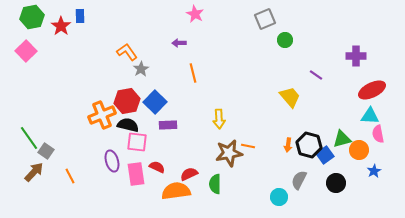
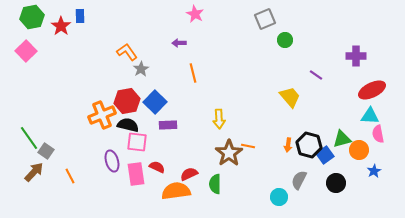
brown star at (229, 153): rotated 24 degrees counterclockwise
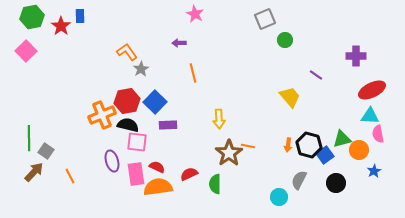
green line at (29, 138): rotated 35 degrees clockwise
orange semicircle at (176, 191): moved 18 px left, 4 px up
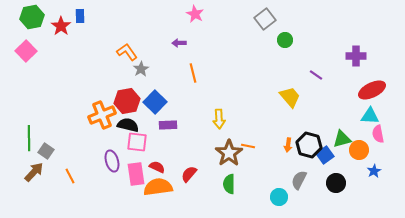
gray square at (265, 19): rotated 15 degrees counterclockwise
red semicircle at (189, 174): rotated 24 degrees counterclockwise
green semicircle at (215, 184): moved 14 px right
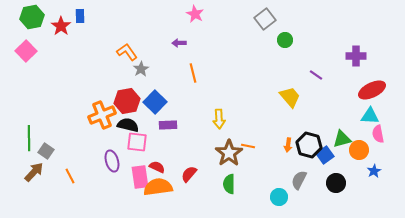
pink rectangle at (136, 174): moved 4 px right, 3 px down
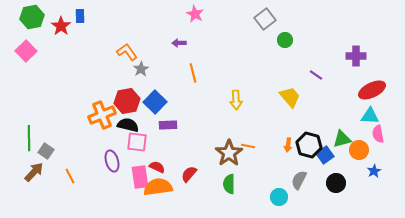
yellow arrow at (219, 119): moved 17 px right, 19 px up
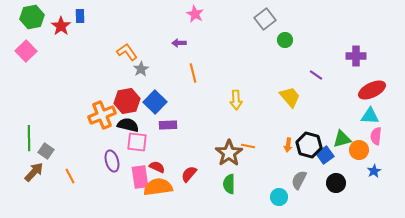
pink semicircle at (378, 134): moved 2 px left, 2 px down; rotated 18 degrees clockwise
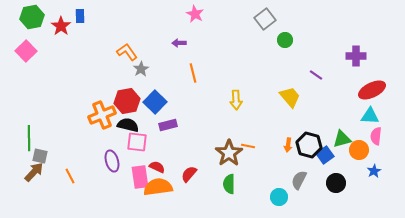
purple rectangle at (168, 125): rotated 12 degrees counterclockwise
gray square at (46, 151): moved 6 px left, 5 px down; rotated 21 degrees counterclockwise
